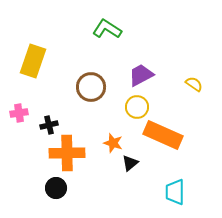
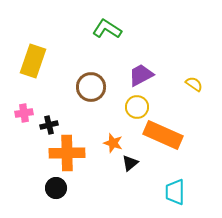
pink cross: moved 5 px right
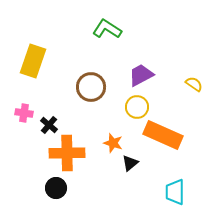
pink cross: rotated 18 degrees clockwise
black cross: rotated 36 degrees counterclockwise
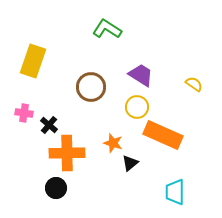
purple trapezoid: rotated 60 degrees clockwise
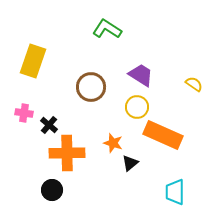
black circle: moved 4 px left, 2 px down
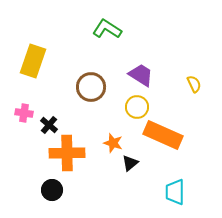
yellow semicircle: rotated 30 degrees clockwise
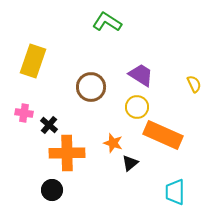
green L-shape: moved 7 px up
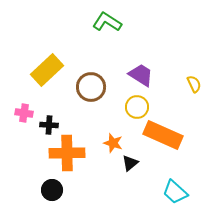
yellow rectangle: moved 14 px right, 9 px down; rotated 28 degrees clockwise
black cross: rotated 36 degrees counterclockwise
cyan trapezoid: rotated 48 degrees counterclockwise
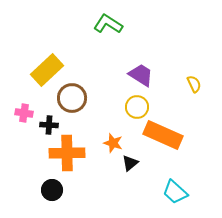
green L-shape: moved 1 px right, 2 px down
brown circle: moved 19 px left, 11 px down
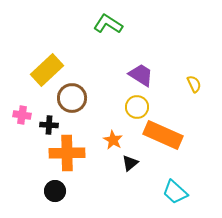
pink cross: moved 2 px left, 2 px down
orange star: moved 3 px up; rotated 12 degrees clockwise
black circle: moved 3 px right, 1 px down
